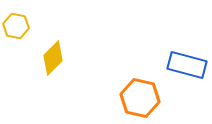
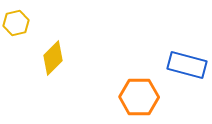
yellow hexagon: moved 3 px up; rotated 25 degrees counterclockwise
orange hexagon: moved 1 px left, 1 px up; rotated 12 degrees counterclockwise
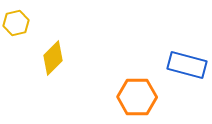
orange hexagon: moved 2 px left
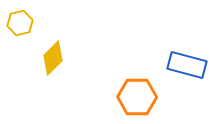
yellow hexagon: moved 4 px right
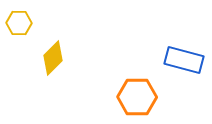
yellow hexagon: moved 1 px left; rotated 15 degrees clockwise
blue rectangle: moved 3 px left, 5 px up
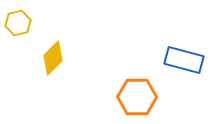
yellow hexagon: moved 1 px left; rotated 15 degrees counterclockwise
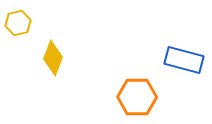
yellow diamond: rotated 24 degrees counterclockwise
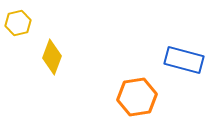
yellow diamond: moved 1 px left, 1 px up
orange hexagon: rotated 9 degrees counterclockwise
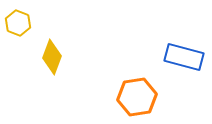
yellow hexagon: rotated 25 degrees counterclockwise
blue rectangle: moved 3 px up
